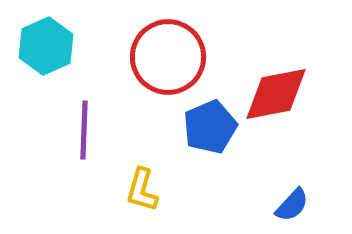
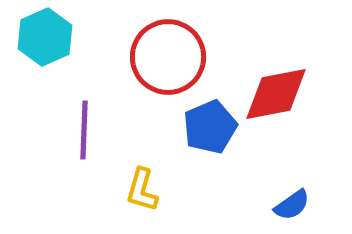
cyan hexagon: moved 1 px left, 9 px up
blue semicircle: rotated 12 degrees clockwise
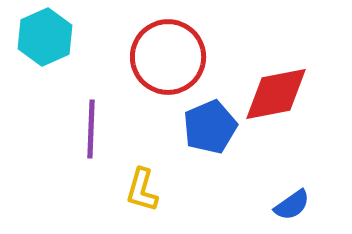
purple line: moved 7 px right, 1 px up
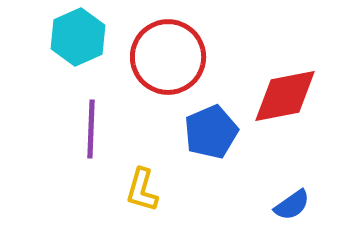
cyan hexagon: moved 33 px right
red diamond: moved 9 px right, 2 px down
blue pentagon: moved 1 px right, 5 px down
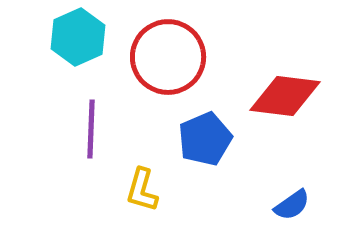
red diamond: rotated 18 degrees clockwise
blue pentagon: moved 6 px left, 7 px down
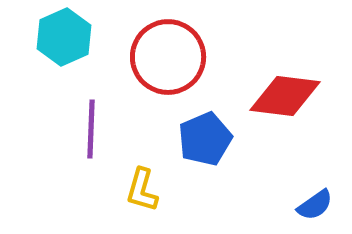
cyan hexagon: moved 14 px left
blue semicircle: moved 23 px right
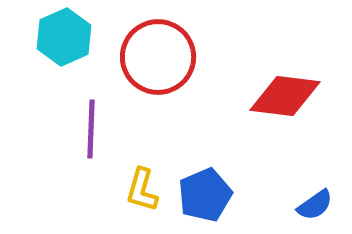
red circle: moved 10 px left
blue pentagon: moved 56 px down
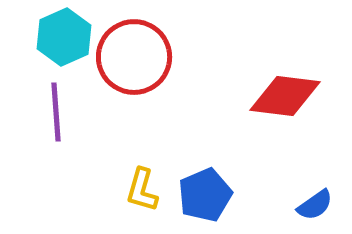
red circle: moved 24 px left
purple line: moved 35 px left, 17 px up; rotated 6 degrees counterclockwise
